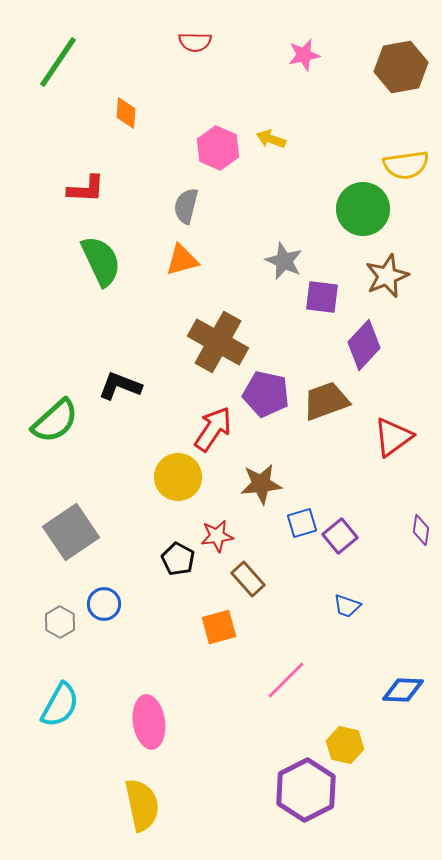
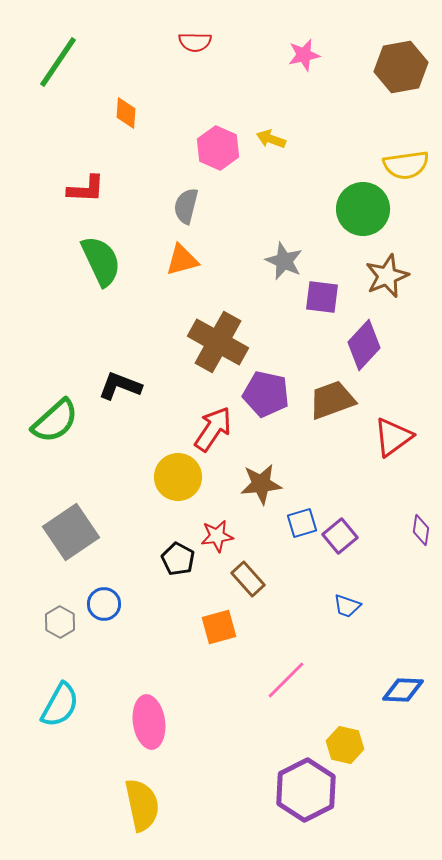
brown trapezoid at (326, 401): moved 6 px right, 1 px up
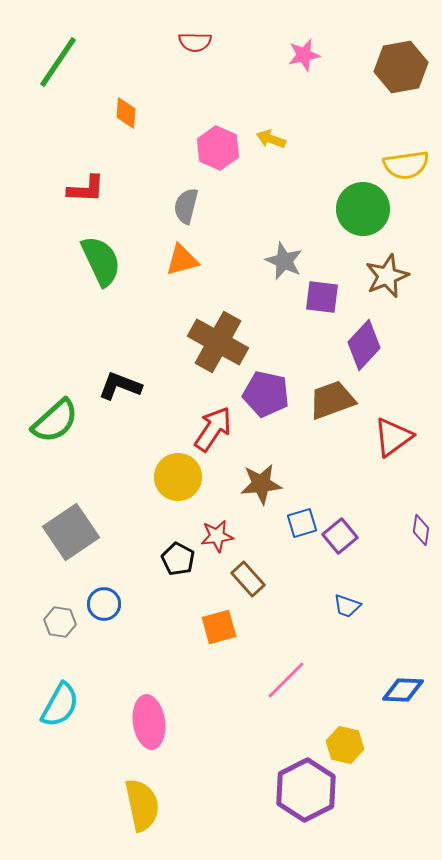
gray hexagon at (60, 622): rotated 20 degrees counterclockwise
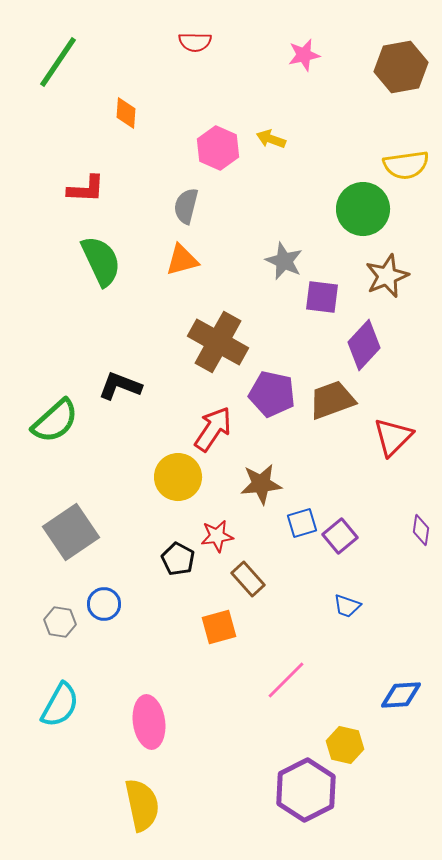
purple pentagon at (266, 394): moved 6 px right
red triangle at (393, 437): rotated 9 degrees counterclockwise
blue diamond at (403, 690): moved 2 px left, 5 px down; rotated 6 degrees counterclockwise
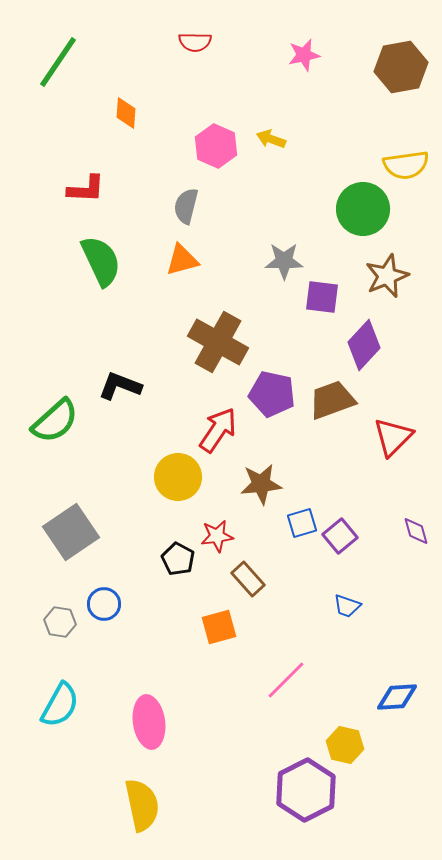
pink hexagon at (218, 148): moved 2 px left, 2 px up
gray star at (284, 261): rotated 24 degrees counterclockwise
red arrow at (213, 429): moved 5 px right, 1 px down
purple diamond at (421, 530): moved 5 px left, 1 px down; rotated 24 degrees counterclockwise
blue diamond at (401, 695): moved 4 px left, 2 px down
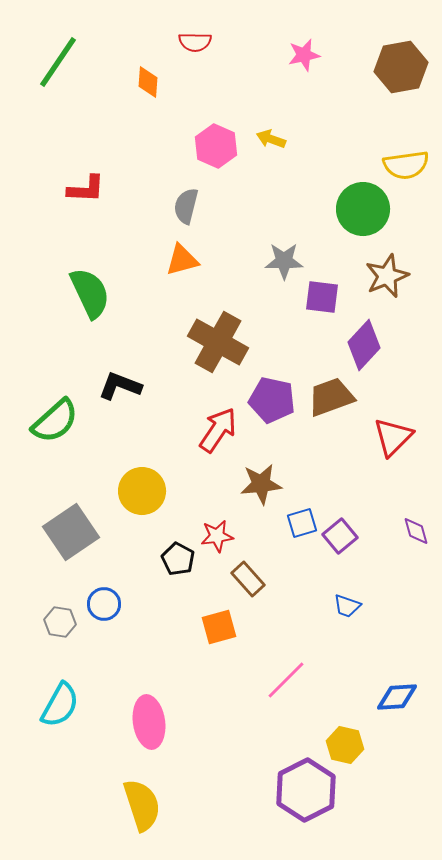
orange diamond at (126, 113): moved 22 px right, 31 px up
green semicircle at (101, 261): moved 11 px left, 32 px down
purple pentagon at (272, 394): moved 6 px down
brown trapezoid at (332, 400): moved 1 px left, 3 px up
yellow circle at (178, 477): moved 36 px left, 14 px down
yellow semicircle at (142, 805): rotated 6 degrees counterclockwise
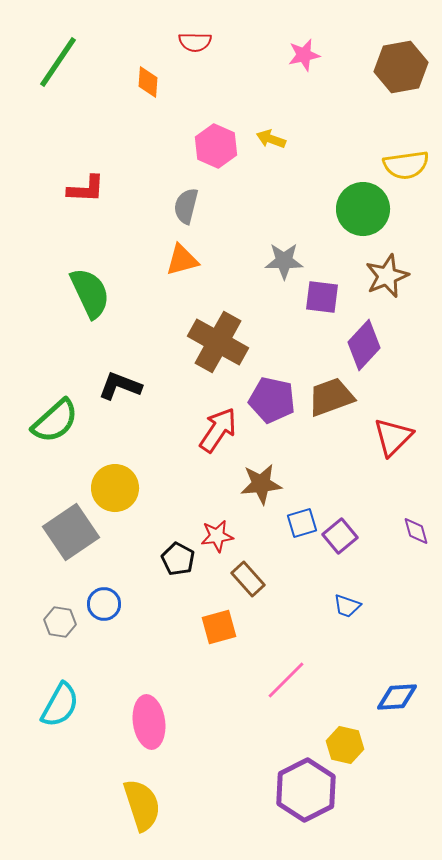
yellow circle at (142, 491): moved 27 px left, 3 px up
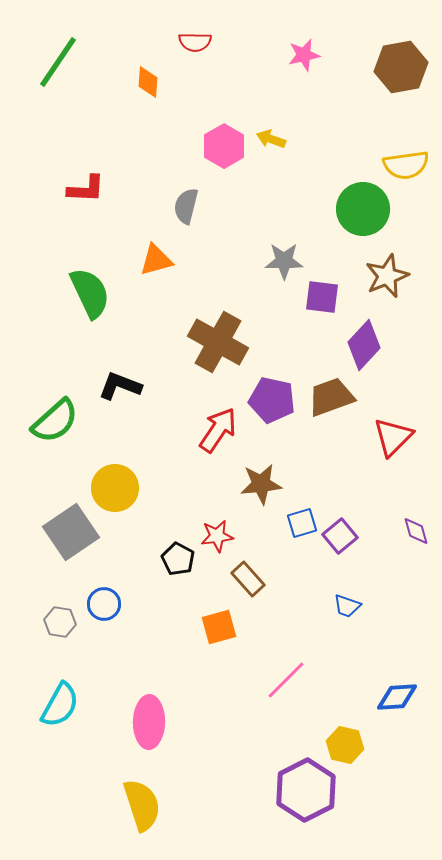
pink hexagon at (216, 146): moved 8 px right; rotated 6 degrees clockwise
orange triangle at (182, 260): moved 26 px left
pink ellipse at (149, 722): rotated 9 degrees clockwise
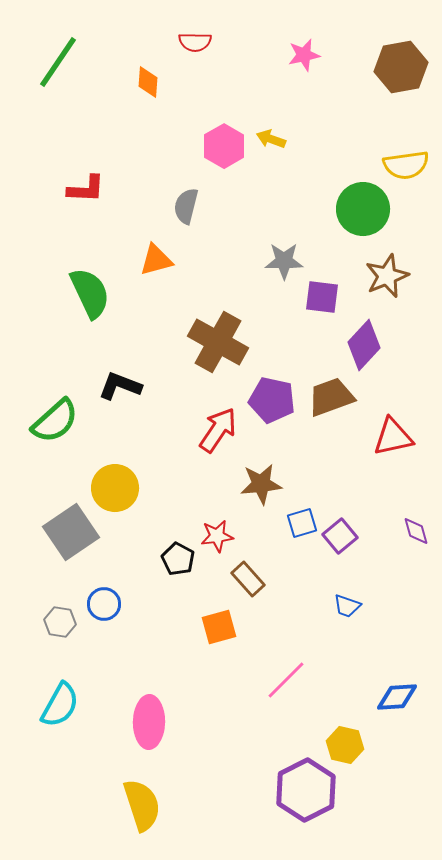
red triangle at (393, 437): rotated 33 degrees clockwise
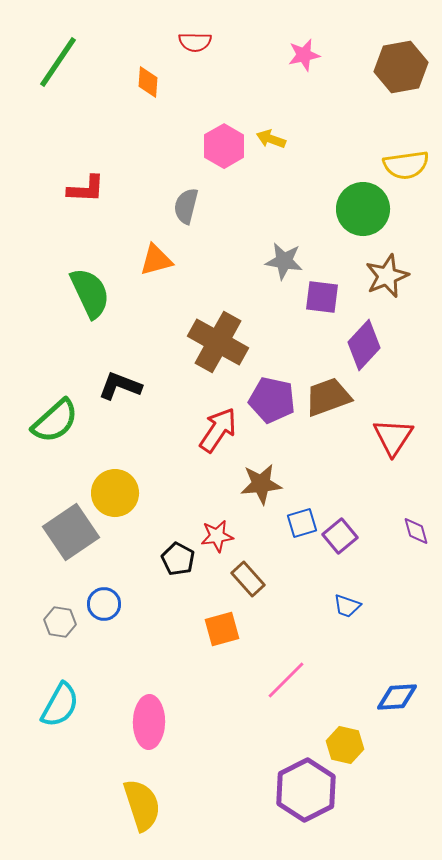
gray star at (284, 261): rotated 9 degrees clockwise
brown trapezoid at (331, 397): moved 3 px left
red triangle at (393, 437): rotated 45 degrees counterclockwise
yellow circle at (115, 488): moved 5 px down
orange square at (219, 627): moved 3 px right, 2 px down
